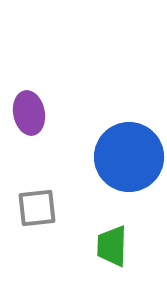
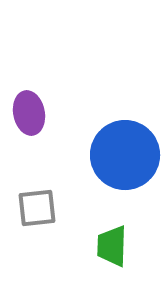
blue circle: moved 4 px left, 2 px up
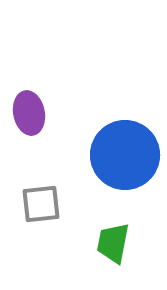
gray square: moved 4 px right, 4 px up
green trapezoid: moved 1 px right, 3 px up; rotated 9 degrees clockwise
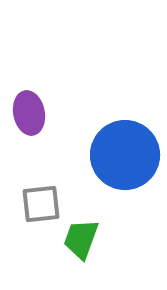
green trapezoid: moved 32 px left, 4 px up; rotated 9 degrees clockwise
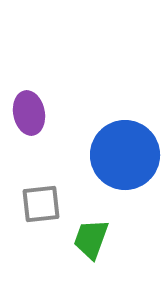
green trapezoid: moved 10 px right
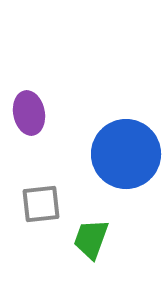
blue circle: moved 1 px right, 1 px up
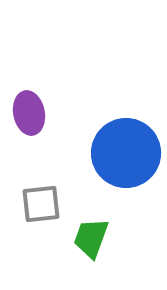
blue circle: moved 1 px up
green trapezoid: moved 1 px up
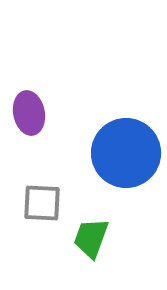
gray square: moved 1 px right, 1 px up; rotated 9 degrees clockwise
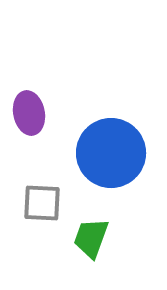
blue circle: moved 15 px left
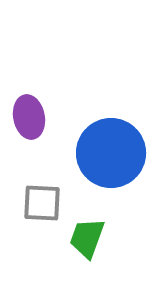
purple ellipse: moved 4 px down
green trapezoid: moved 4 px left
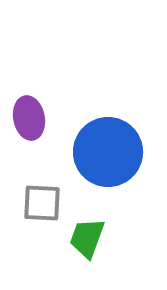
purple ellipse: moved 1 px down
blue circle: moved 3 px left, 1 px up
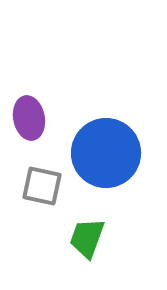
blue circle: moved 2 px left, 1 px down
gray square: moved 17 px up; rotated 9 degrees clockwise
